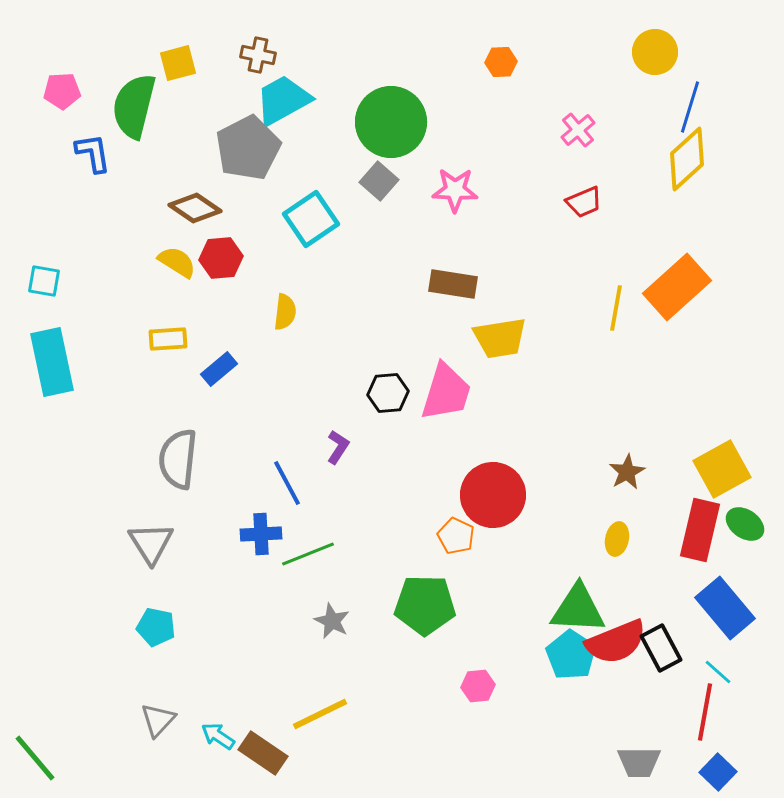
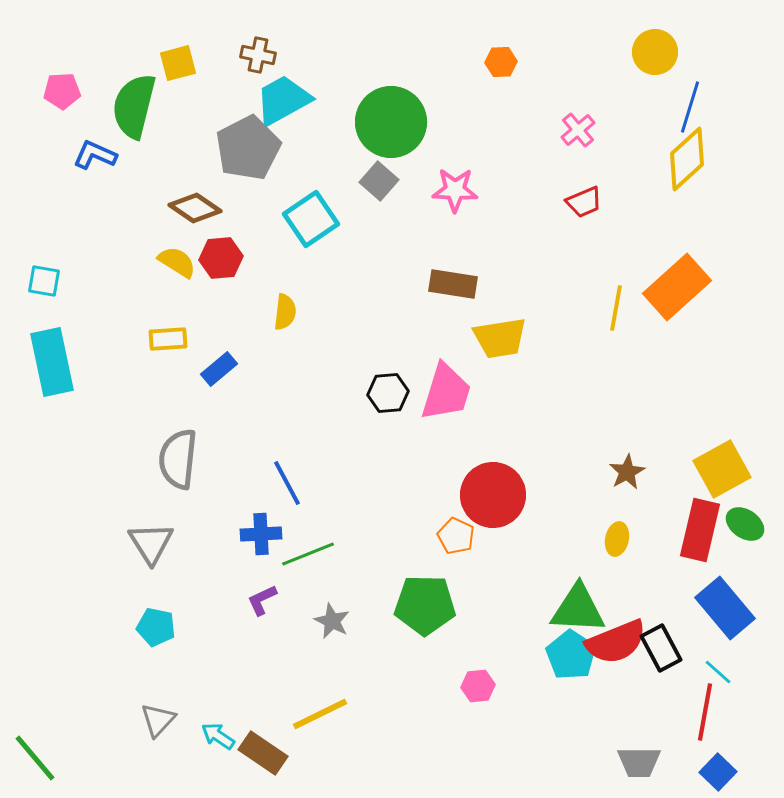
blue L-shape at (93, 153): moved 2 px right, 2 px down; rotated 57 degrees counterclockwise
purple L-shape at (338, 447): moved 76 px left, 153 px down; rotated 148 degrees counterclockwise
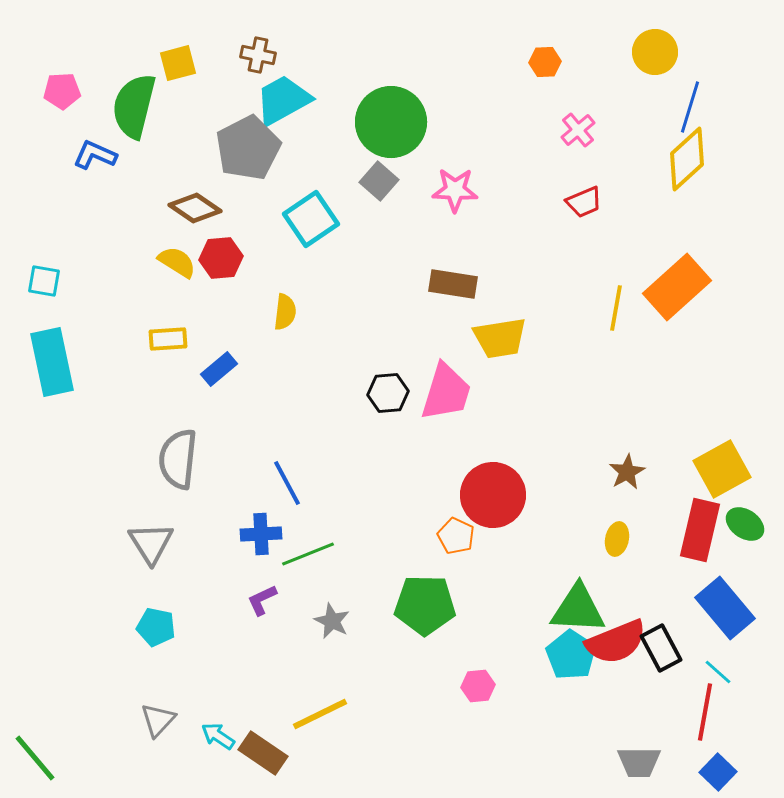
orange hexagon at (501, 62): moved 44 px right
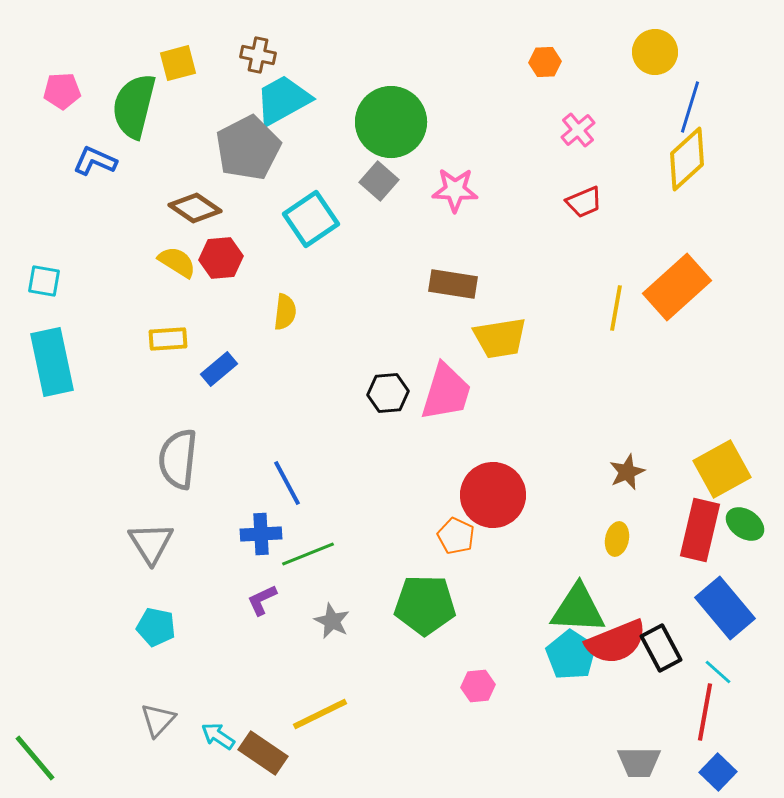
blue L-shape at (95, 155): moved 6 px down
brown star at (627, 472): rotated 6 degrees clockwise
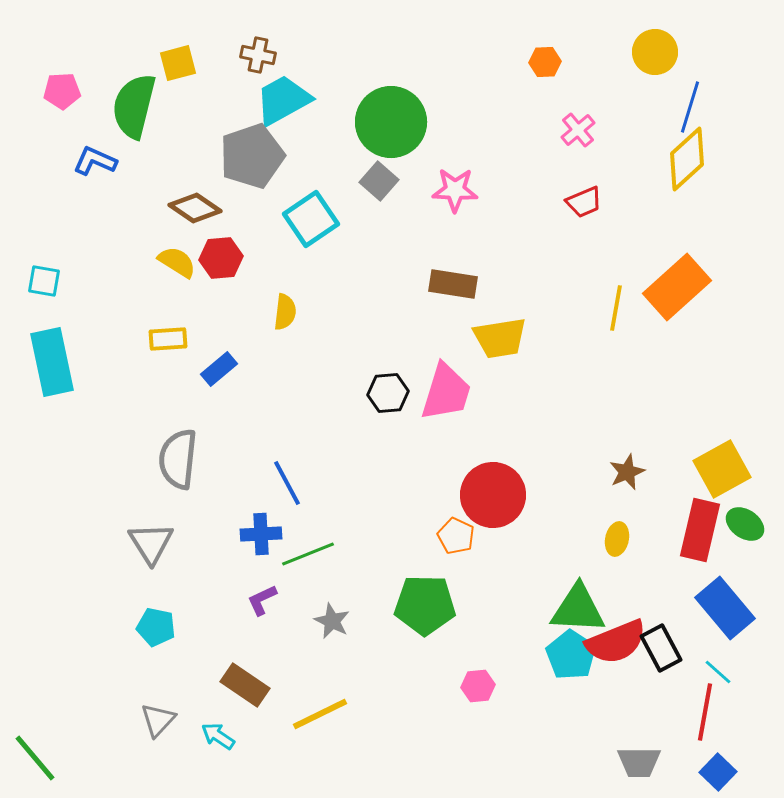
gray pentagon at (248, 148): moved 4 px right, 8 px down; rotated 8 degrees clockwise
brown rectangle at (263, 753): moved 18 px left, 68 px up
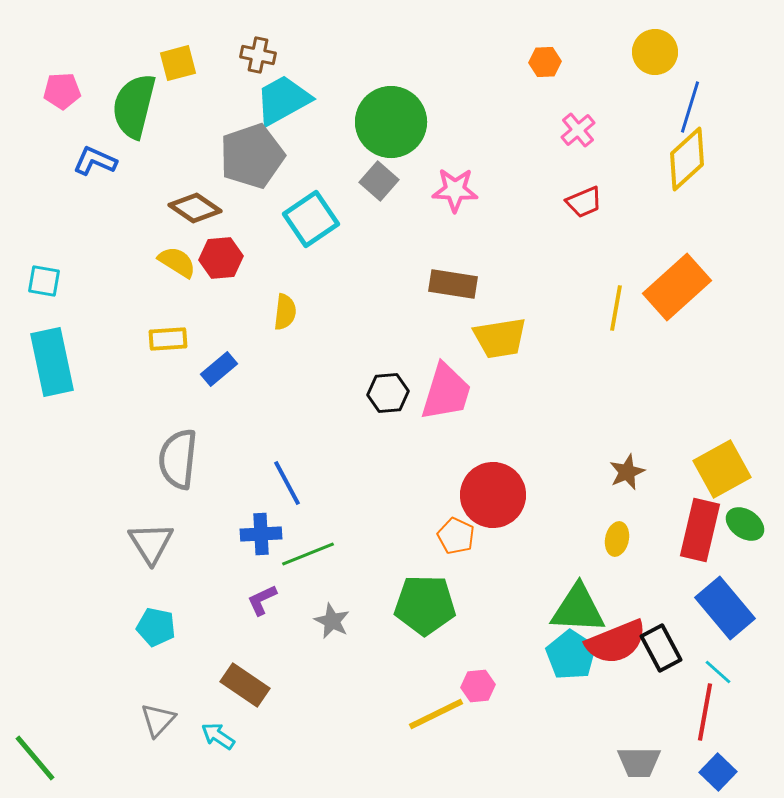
yellow line at (320, 714): moved 116 px right
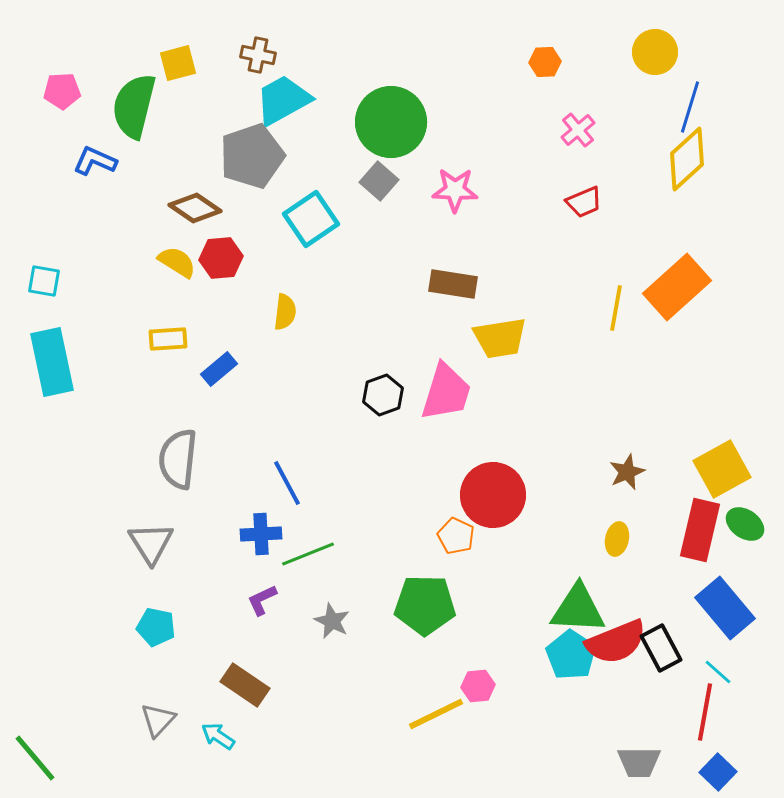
black hexagon at (388, 393): moved 5 px left, 2 px down; rotated 15 degrees counterclockwise
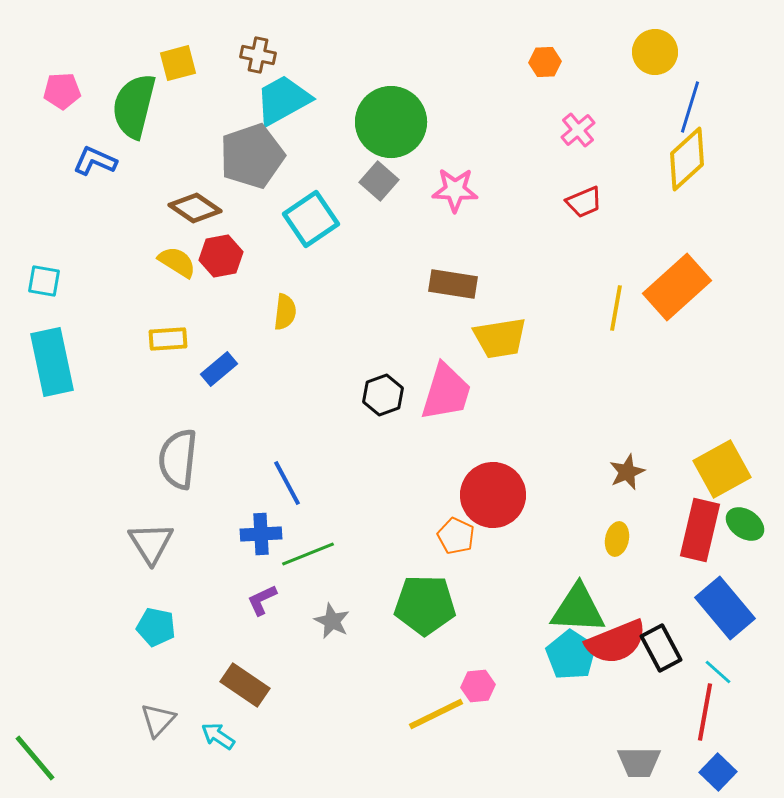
red hexagon at (221, 258): moved 2 px up; rotated 6 degrees counterclockwise
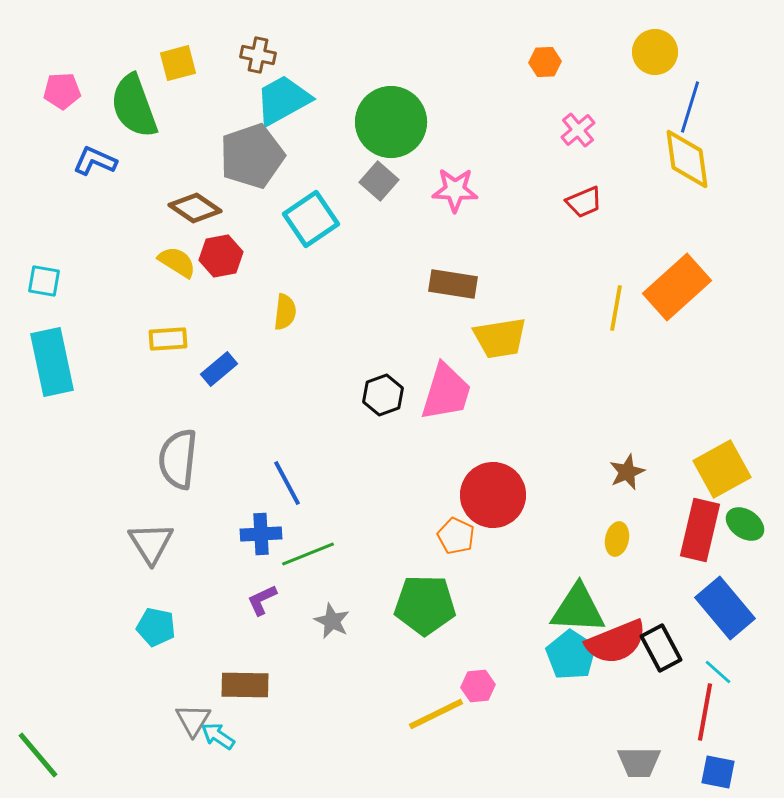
green semicircle at (134, 106): rotated 34 degrees counterclockwise
yellow diamond at (687, 159): rotated 56 degrees counterclockwise
brown rectangle at (245, 685): rotated 33 degrees counterclockwise
gray triangle at (158, 720): moved 35 px right; rotated 12 degrees counterclockwise
green line at (35, 758): moved 3 px right, 3 px up
blue square at (718, 772): rotated 33 degrees counterclockwise
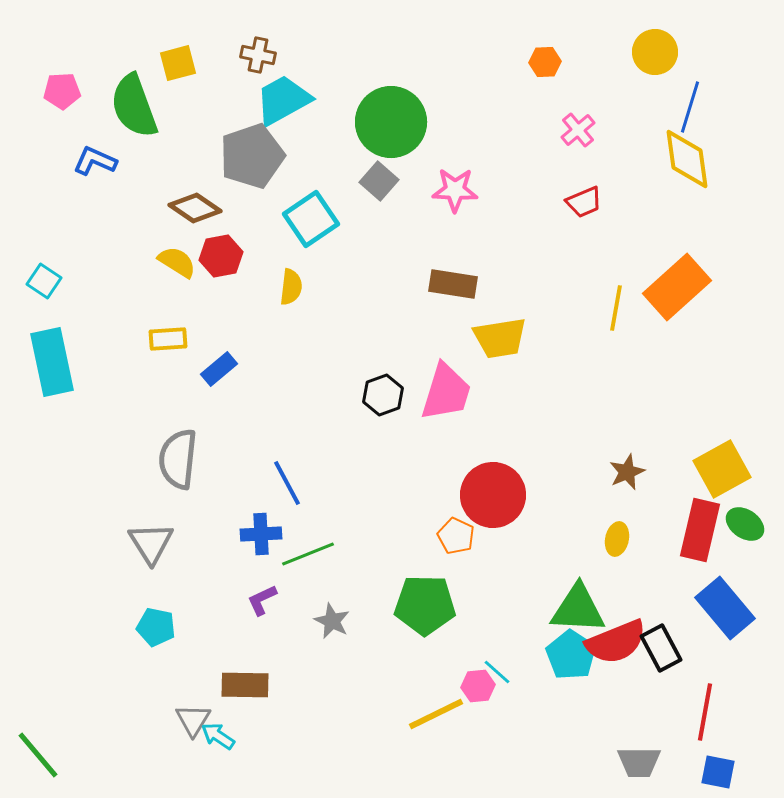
cyan square at (44, 281): rotated 24 degrees clockwise
yellow semicircle at (285, 312): moved 6 px right, 25 px up
cyan line at (718, 672): moved 221 px left
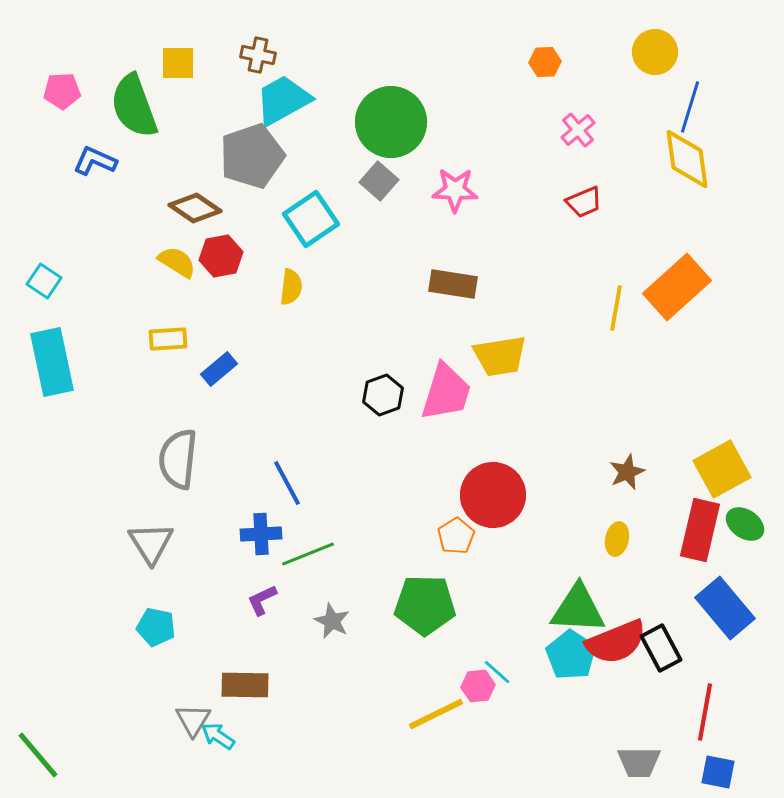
yellow square at (178, 63): rotated 15 degrees clockwise
yellow trapezoid at (500, 338): moved 18 px down
orange pentagon at (456, 536): rotated 15 degrees clockwise
